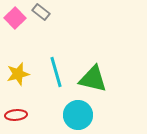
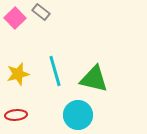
cyan line: moved 1 px left, 1 px up
green triangle: moved 1 px right
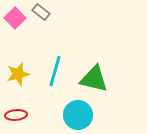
cyan line: rotated 32 degrees clockwise
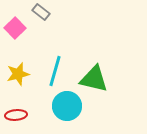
pink square: moved 10 px down
cyan circle: moved 11 px left, 9 px up
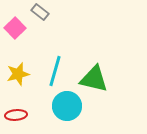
gray rectangle: moved 1 px left
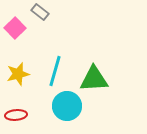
green triangle: rotated 16 degrees counterclockwise
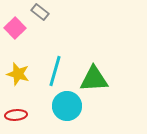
yellow star: rotated 30 degrees clockwise
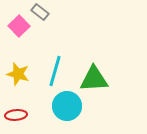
pink square: moved 4 px right, 2 px up
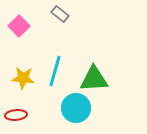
gray rectangle: moved 20 px right, 2 px down
yellow star: moved 5 px right, 4 px down; rotated 10 degrees counterclockwise
cyan circle: moved 9 px right, 2 px down
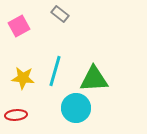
pink square: rotated 15 degrees clockwise
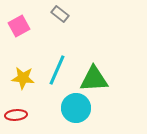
cyan line: moved 2 px right, 1 px up; rotated 8 degrees clockwise
